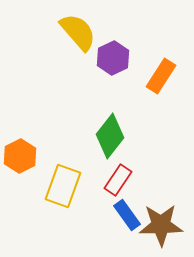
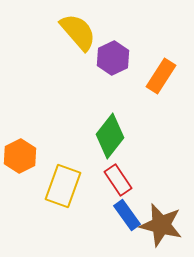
red rectangle: rotated 68 degrees counterclockwise
brown star: rotated 15 degrees clockwise
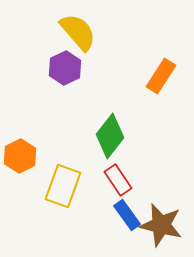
purple hexagon: moved 48 px left, 10 px down
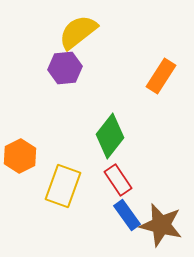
yellow semicircle: rotated 87 degrees counterclockwise
purple hexagon: rotated 20 degrees clockwise
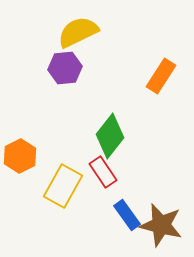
yellow semicircle: rotated 12 degrees clockwise
red rectangle: moved 15 px left, 8 px up
yellow rectangle: rotated 9 degrees clockwise
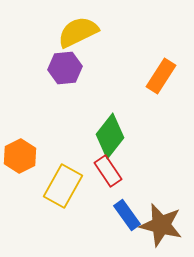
red rectangle: moved 5 px right, 1 px up
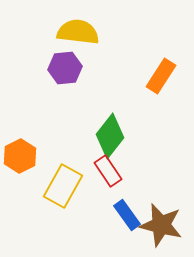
yellow semicircle: rotated 33 degrees clockwise
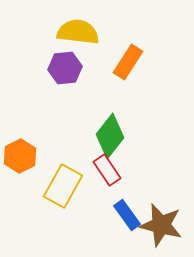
orange rectangle: moved 33 px left, 14 px up
red rectangle: moved 1 px left, 1 px up
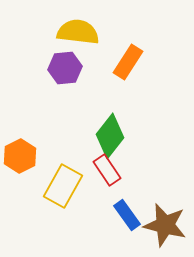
brown star: moved 4 px right
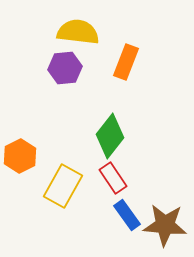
orange rectangle: moved 2 px left; rotated 12 degrees counterclockwise
red rectangle: moved 6 px right, 8 px down
brown star: rotated 9 degrees counterclockwise
